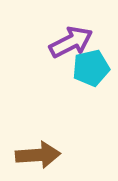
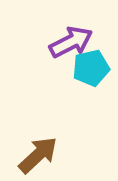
brown arrow: rotated 39 degrees counterclockwise
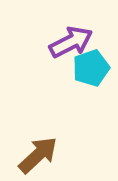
cyan pentagon: rotated 6 degrees counterclockwise
